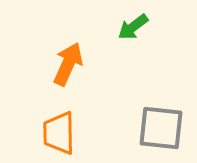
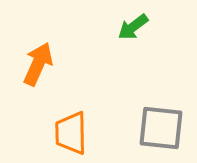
orange arrow: moved 30 px left
orange trapezoid: moved 12 px right
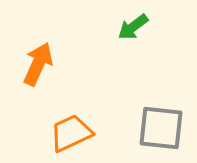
orange trapezoid: rotated 66 degrees clockwise
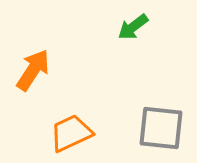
orange arrow: moved 5 px left, 6 px down; rotated 9 degrees clockwise
